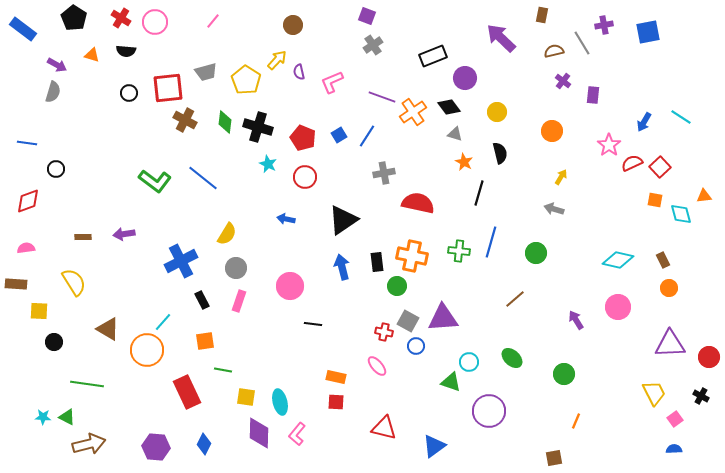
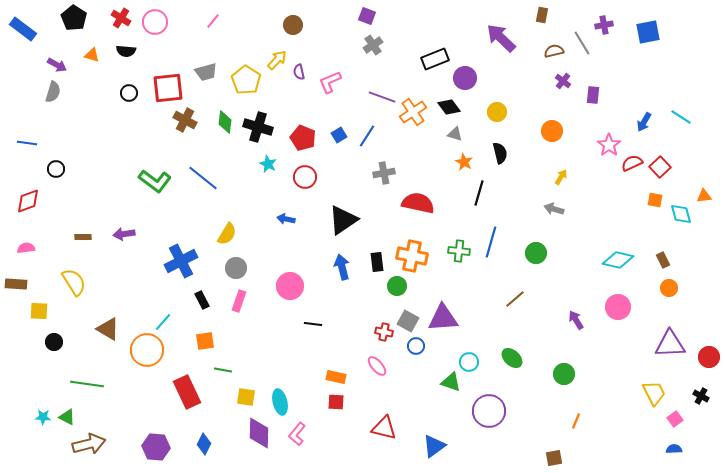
black rectangle at (433, 56): moved 2 px right, 3 px down
pink L-shape at (332, 82): moved 2 px left
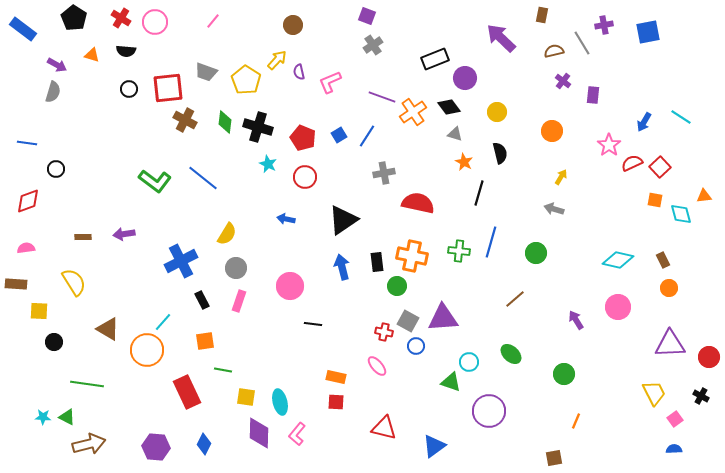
gray trapezoid at (206, 72): rotated 35 degrees clockwise
black circle at (129, 93): moved 4 px up
green ellipse at (512, 358): moved 1 px left, 4 px up
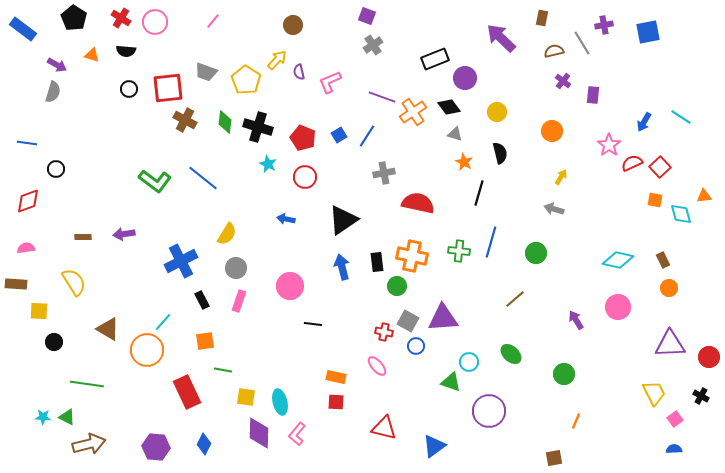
brown rectangle at (542, 15): moved 3 px down
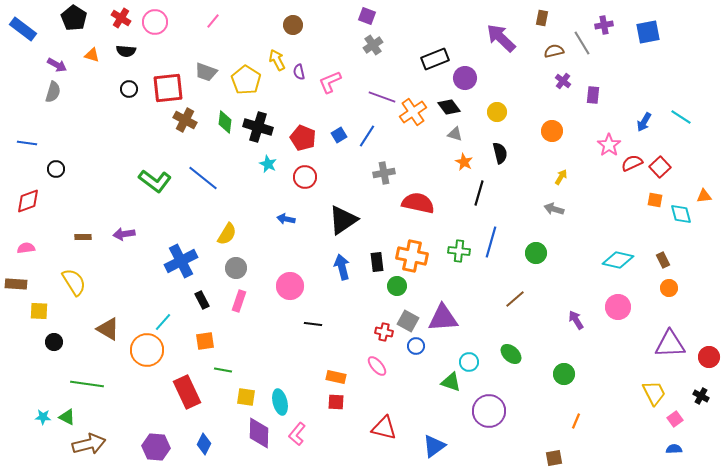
yellow arrow at (277, 60): rotated 70 degrees counterclockwise
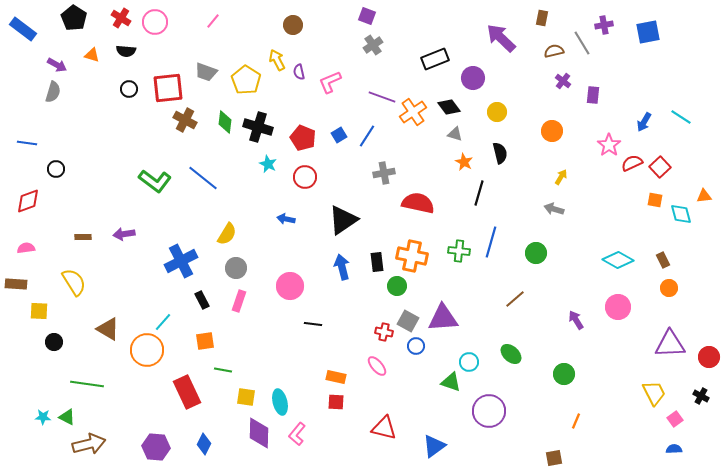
purple circle at (465, 78): moved 8 px right
cyan diamond at (618, 260): rotated 16 degrees clockwise
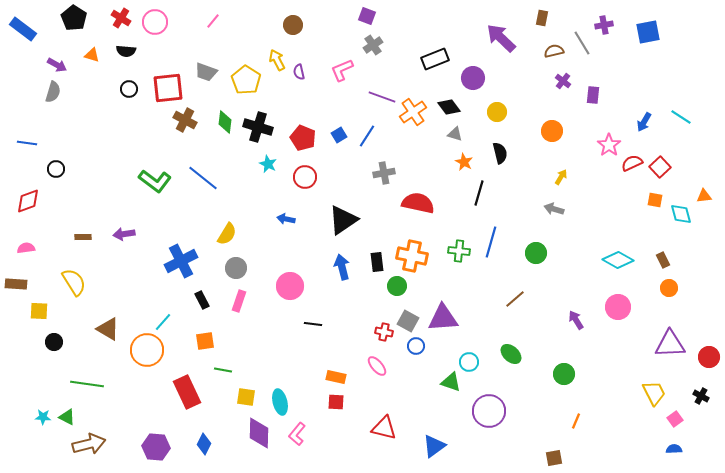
pink L-shape at (330, 82): moved 12 px right, 12 px up
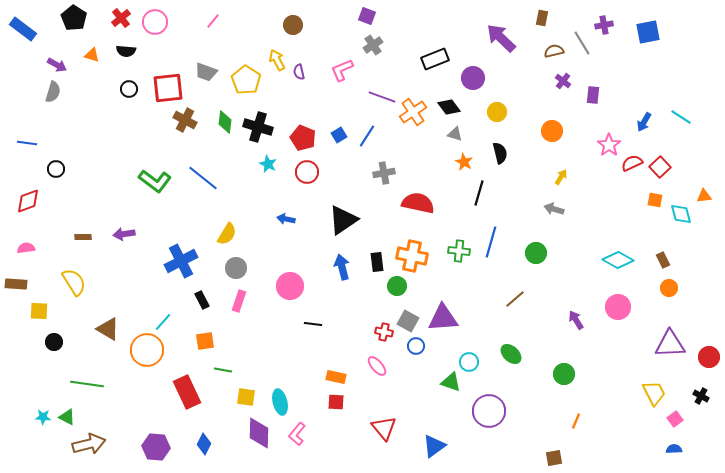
red cross at (121, 18): rotated 18 degrees clockwise
red circle at (305, 177): moved 2 px right, 5 px up
red triangle at (384, 428): rotated 36 degrees clockwise
